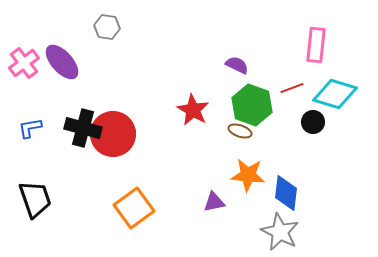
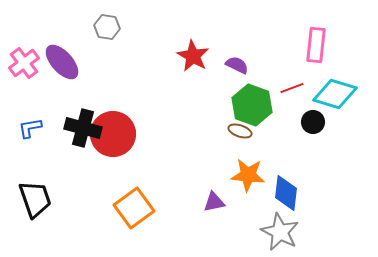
red star: moved 54 px up
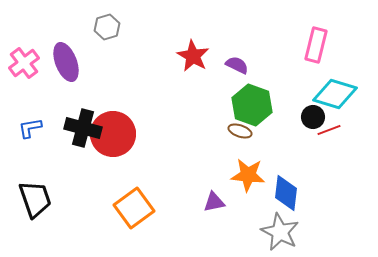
gray hexagon: rotated 25 degrees counterclockwise
pink rectangle: rotated 8 degrees clockwise
purple ellipse: moved 4 px right; rotated 21 degrees clockwise
red line: moved 37 px right, 42 px down
black circle: moved 5 px up
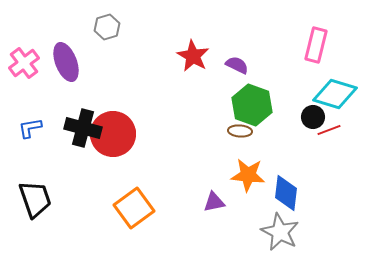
brown ellipse: rotated 15 degrees counterclockwise
